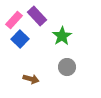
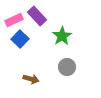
pink rectangle: rotated 24 degrees clockwise
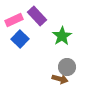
brown arrow: moved 29 px right
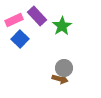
green star: moved 10 px up
gray circle: moved 3 px left, 1 px down
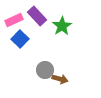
gray circle: moved 19 px left, 2 px down
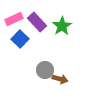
purple rectangle: moved 6 px down
pink rectangle: moved 1 px up
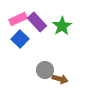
pink rectangle: moved 4 px right
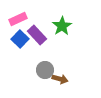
purple rectangle: moved 13 px down
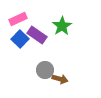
purple rectangle: rotated 12 degrees counterclockwise
